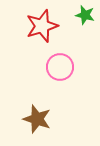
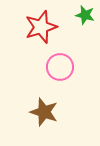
red star: moved 1 px left, 1 px down
brown star: moved 7 px right, 7 px up
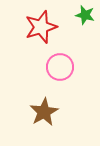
brown star: rotated 24 degrees clockwise
